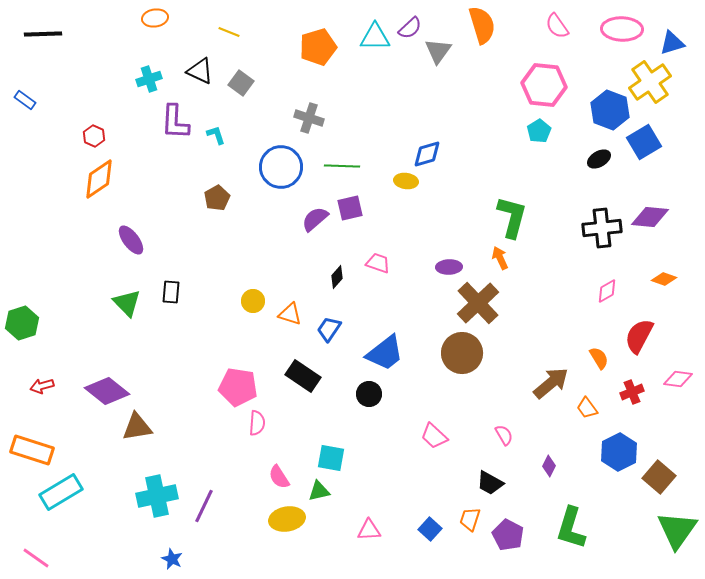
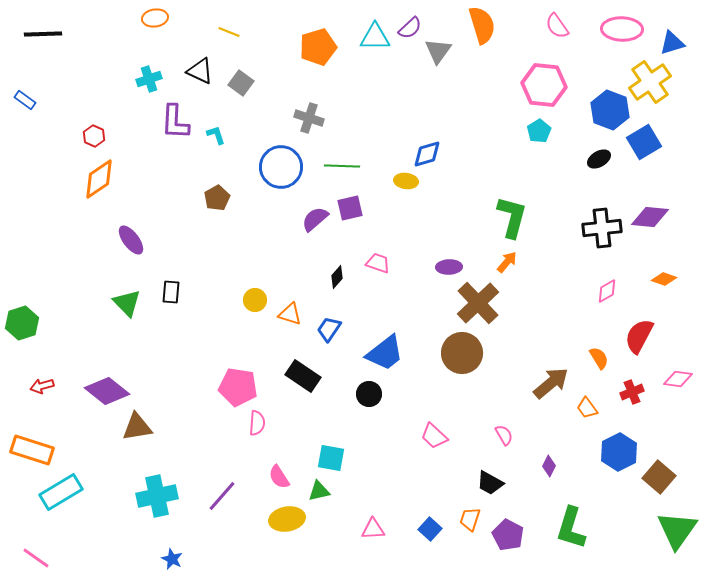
orange arrow at (500, 258): moved 7 px right, 4 px down; rotated 65 degrees clockwise
yellow circle at (253, 301): moved 2 px right, 1 px up
purple line at (204, 506): moved 18 px right, 10 px up; rotated 16 degrees clockwise
pink triangle at (369, 530): moved 4 px right, 1 px up
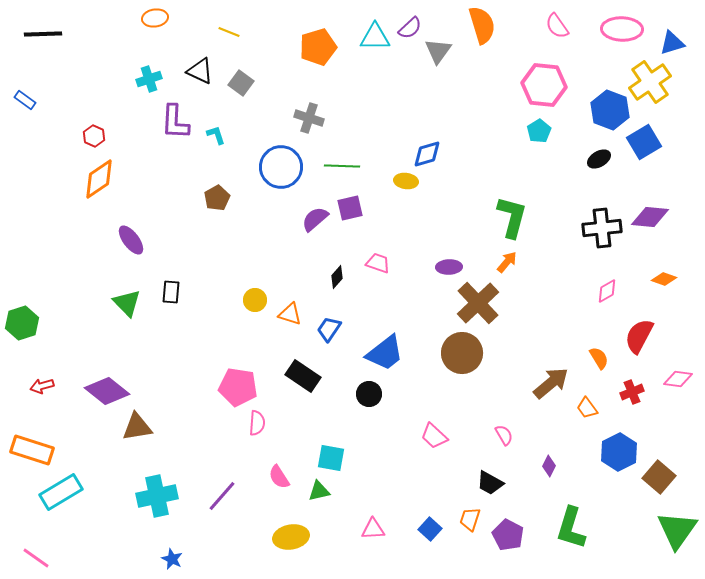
yellow ellipse at (287, 519): moved 4 px right, 18 px down
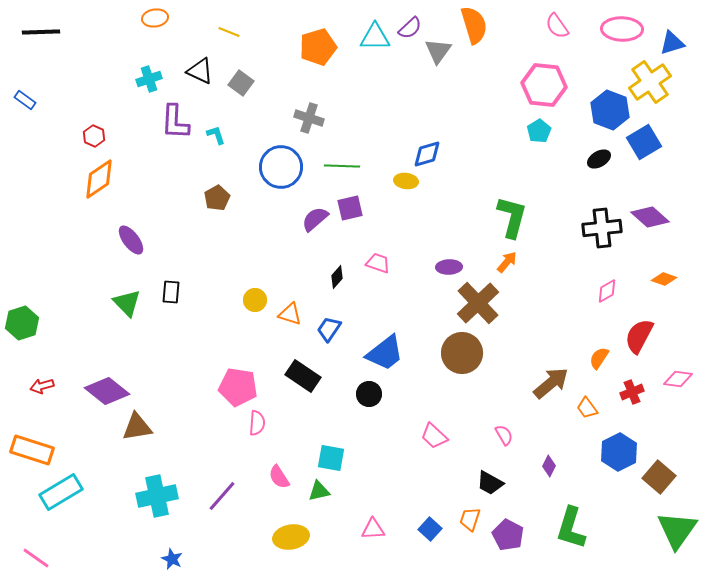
orange semicircle at (482, 25): moved 8 px left
black line at (43, 34): moved 2 px left, 2 px up
purple diamond at (650, 217): rotated 36 degrees clockwise
orange semicircle at (599, 358): rotated 115 degrees counterclockwise
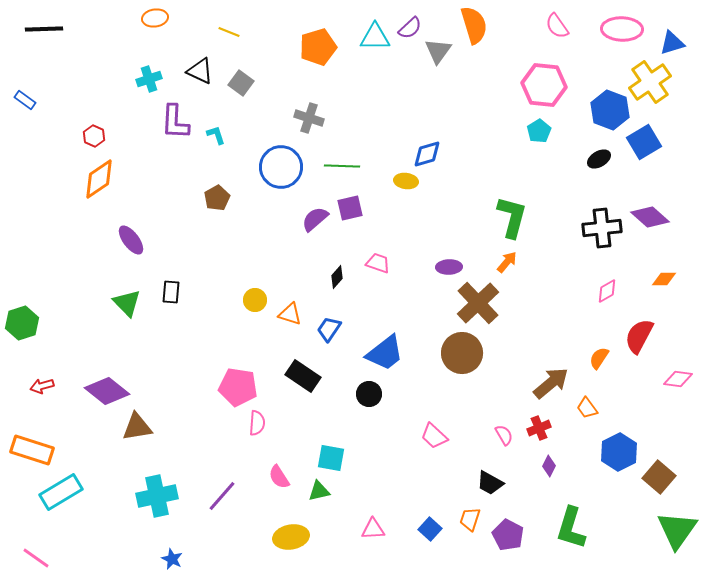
black line at (41, 32): moved 3 px right, 3 px up
orange diamond at (664, 279): rotated 20 degrees counterclockwise
red cross at (632, 392): moved 93 px left, 36 px down
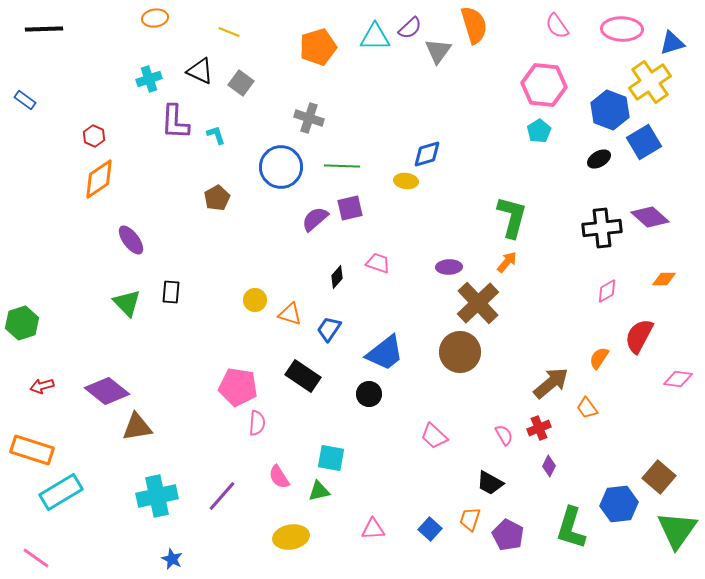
brown circle at (462, 353): moved 2 px left, 1 px up
blue hexagon at (619, 452): moved 52 px down; rotated 21 degrees clockwise
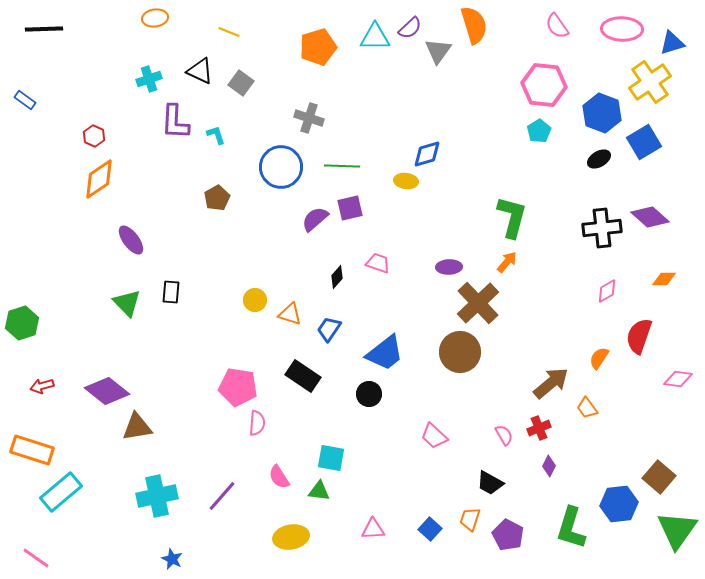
blue hexagon at (610, 110): moved 8 px left, 3 px down
red semicircle at (639, 336): rotated 9 degrees counterclockwise
green triangle at (319, 491): rotated 20 degrees clockwise
cyan rectangle at (61, 492): rotated 9 degrees counterclockwise
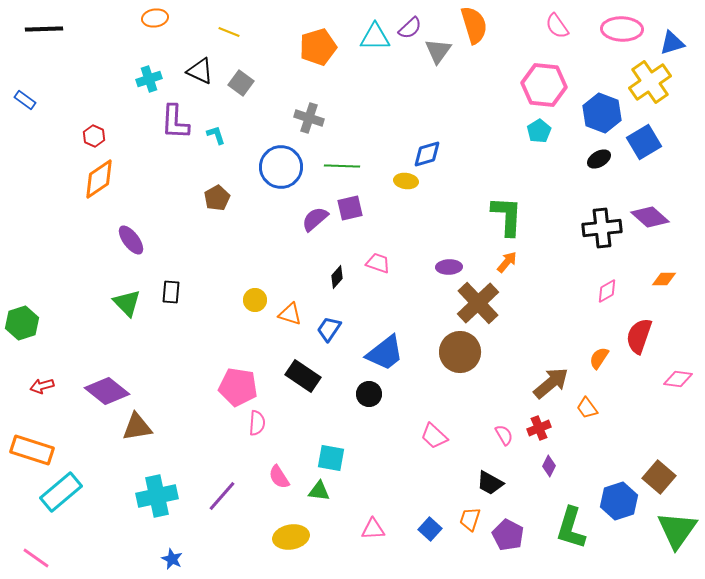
green L-shape at (512, 217): moved 5 px left, 1 px up; rotated 12 degrees counterclockwise
blue hexagon at (619, 504): moved 3 px up; rotated 12 degrees counterclockwise
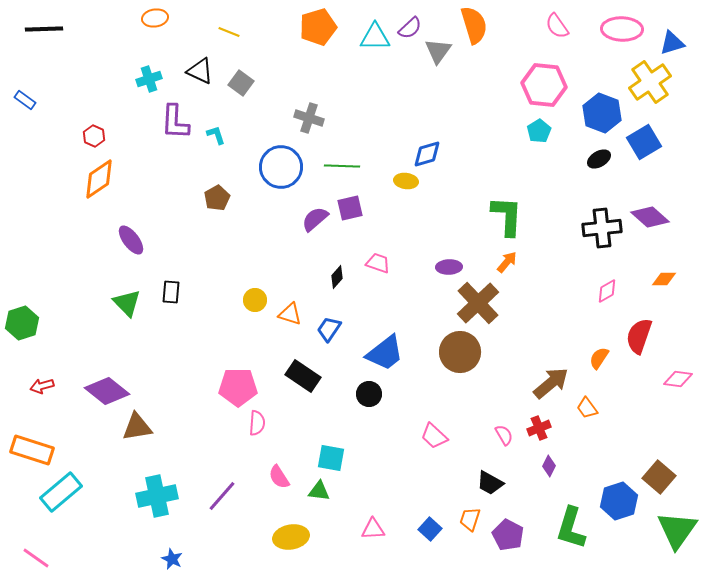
orange pentagon at (318, 47): moved 20 px up
pink pentagon at (238, 387): rotated 9 degrees counterclockwise
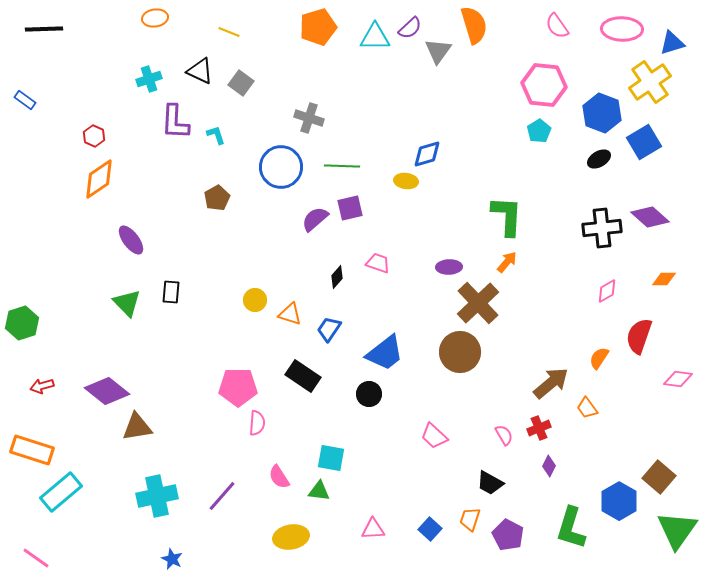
blue hexagon at (619, 501): rotated 12 degrees counterclockwise
